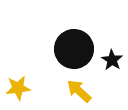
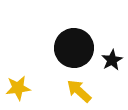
black circle: moved 1 px up
black star: rotated 10 degrees clockwise
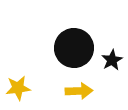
yellow arrow: rotated 136 degrees clockwise
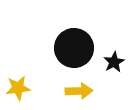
black star: moved 2 px right, 2 px down
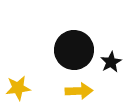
black circle: moved 2 px down
black star: moved 3 px left
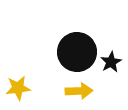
black circle: moved 3 px right, 2 px down
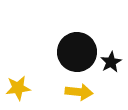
yellow arrow: moved 1 px down; rotated 8 degrees clockwise
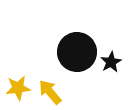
yellow arrow: moved 29 px left; rotated 136 degrees counterclockwise
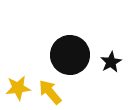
black circle: moved 7 px left, 3 px down
